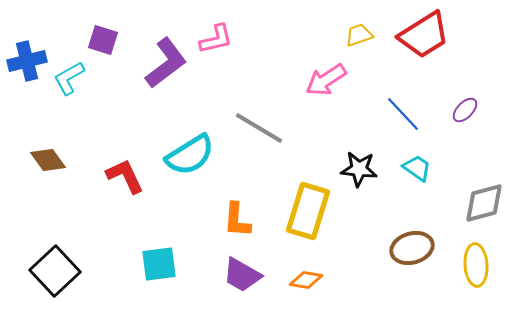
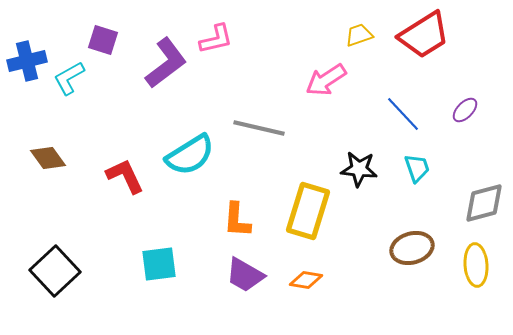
gray line: rotated 18 degrees counterclockwise
brown diamond: moved 2 px up
cyan trapezoid: rotated 36 degrees clockwise
purple trapezoid: moved 3 px right
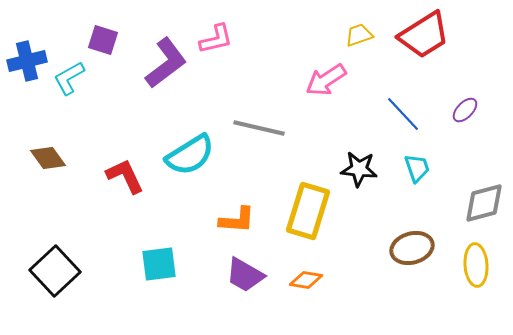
orange L-shape: rotated 90 degrees counterclockwise
